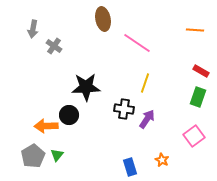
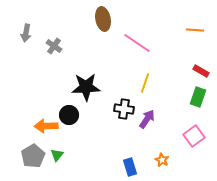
gray arrow: moved 7 px left, 4 px down
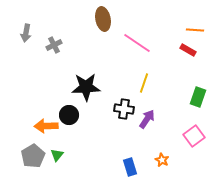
gray cross: moved 1 px up; rotated 28 degrees clockwise
red rectangle: moved 13 px left, 21 px up
yellow line: moved 1 px left
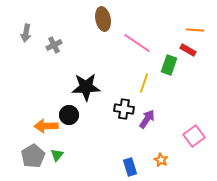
green rectangle: moved 29 px left, 32 px up
orange star: moved 1 px left
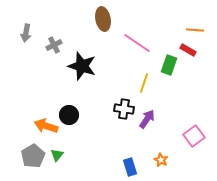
black star: moved 4 px left, 21 px up; rotated 20 degrees clockwise
orange arrow: rotated 20 degrees clockwise
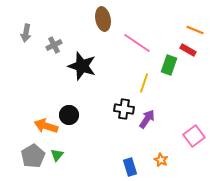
orange line: rotated 18 degrees clockwise
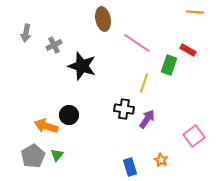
orange line: moved 18 px up; rotated 18 degrees counterclockwise
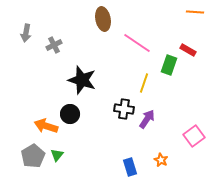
black star: moved 14 px down
black circle: moved 1 px right, 1 px up
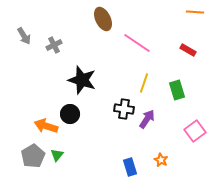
brown ellipse: rotated 15 degrees counterclockwise
gray arrow: moved 2 px left, 3 px down; rotated 42 degrees counterclockwise
green rectangle: moved 8 px right, 25 px down; rotated 36 degrees counterclockwise
pink square: moved 1 px right, 5 px up
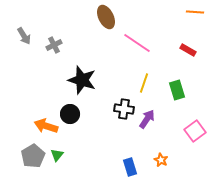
brown ellipse: moved 3 px right, 2 px up
